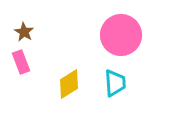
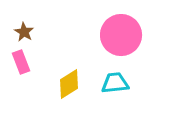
cyan trapezoid: rotated 92 degrees counterclockwise
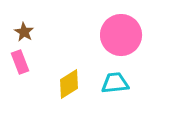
pink rectangle: moved 1 px left
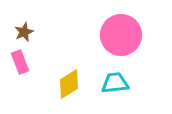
brown star: rotated 18 degrees clockwise
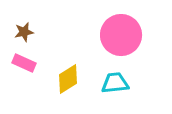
brown star: rotated 12 degrees clockwise
pink rectangle: moved 4 px right, 1 px down; rotated 45 degrees counterclockwise
yellow diamond: moved 1 px left, 5 px up
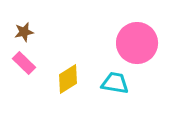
pink circle: moved 16 px right, 8 px down
pink rectangle: rotated 20 degrees clockwise
cyan trapezoid: rotated 16 degrees clockwise
